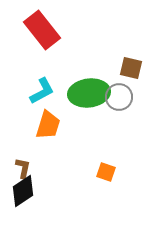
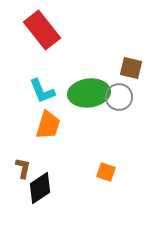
cyan L-shape: rotated 96 degrees clockwise
black diamond: moved 17 px right, 3 px up
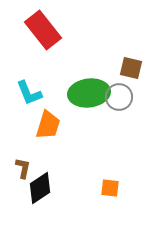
red rectangle: moved 1 px right
cyan L-shape: moved 13 px left, 2 px down
orange square: moved 4 px right, 16 px down; rotated 12 degrees counterclockwise
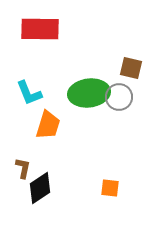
red rectangle: moved 3 px left, 1 px up; rotated 51 degrees counterclockwise
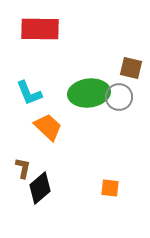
orange trapezoid: moved 2 px down; rotated 64 degrees counterclockwise
black diamond: rotated 8 degrees counterclockwise
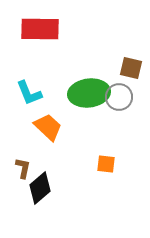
orange square: moved 4 px left, 24 px up
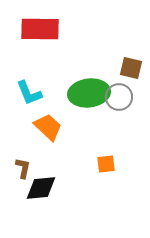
orange square: rotated 12 degrees counterclockwise
black diamond: moved 1 px right; rotated 36 degrees clockwise
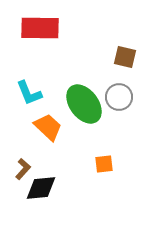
red rectangle: moved 1 px up
brown square: moved 6 px left, 11 px up
green ellipse: moved 5 px left, 11 px down; rotated 60 degrees clockwise
orange square: moved 2 px left
brown L-shape: moved 1 px down; rotated 30 degrees clockwise
